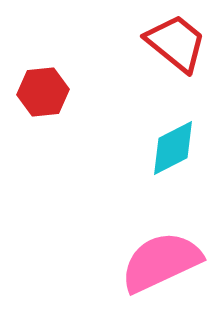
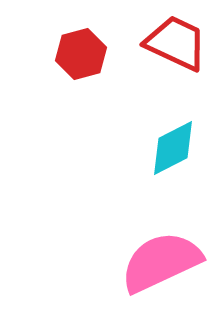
red trapezoid: rotated 14 degrees counterclockwise
red hexagon: moved 38 px right, 38 px up; rotated 9 degrees counterclockwise
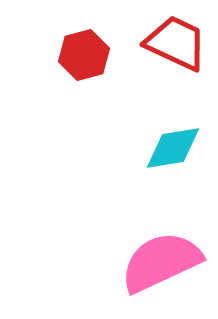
red hexagon: moved 3 px right, 1 px down
cyan diamond: rotated 18 degrees clockwise
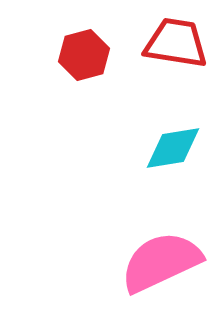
red trapezoid: rotated 16 degrees counterclockwise
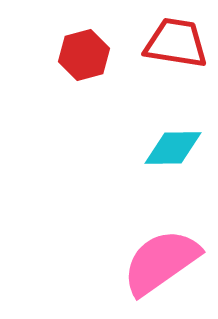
cyan diamond: rotated 8 degrees clockwise
pink semicircle: rotated 10 degrees counterclockwise
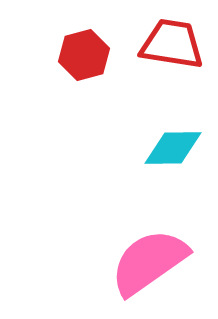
red trapezoid: moved 4 px left, 1 px down
pink semicircle: moved 12 px left
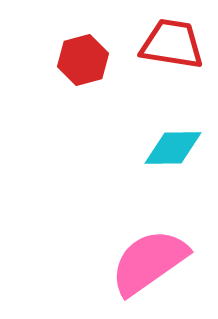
red hexagon: moved 1 px left, 5 px down
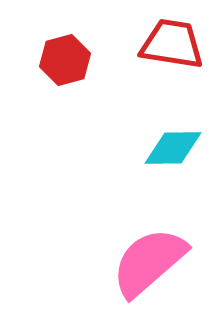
red hexagon: moved 18 px left
pink semicircle: rotated 6 degrees counterclockwise
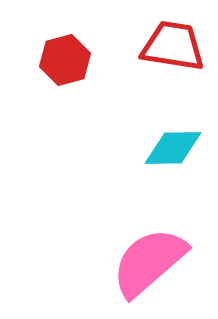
red trapezoid: moved 1 px right, 2 px down
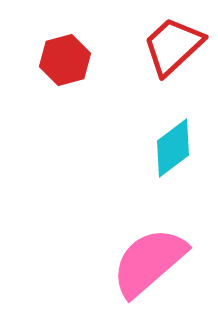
red trapezoid: rotated 52 degrees counterclockwise
cyan diamond: rotated 36 degrees counterclockwise
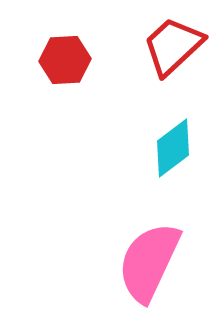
red hexagon: rotated 12 degrees clockwise
pink semicircle: rotated 24 degrees counterclockwise
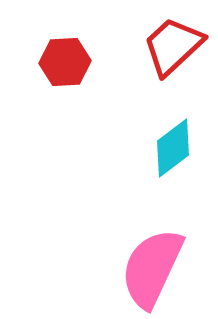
red hexagon: moved 2 px down
pink semicircle: moved 3 px right, 6 px down
